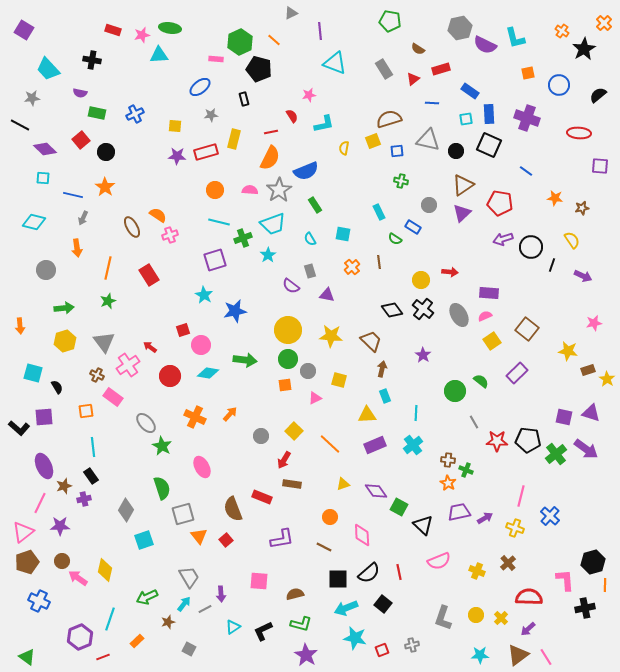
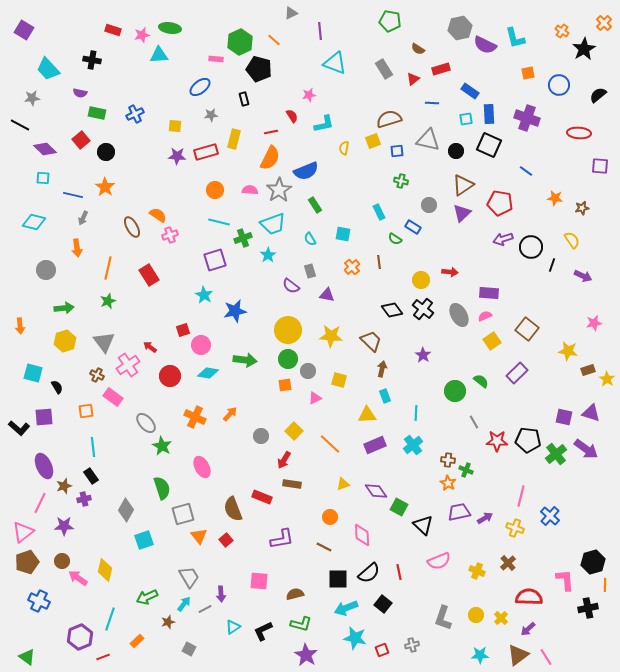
purple star at (60, 526): moved 4 px right
black cross at (585, 608): moved 3 px right
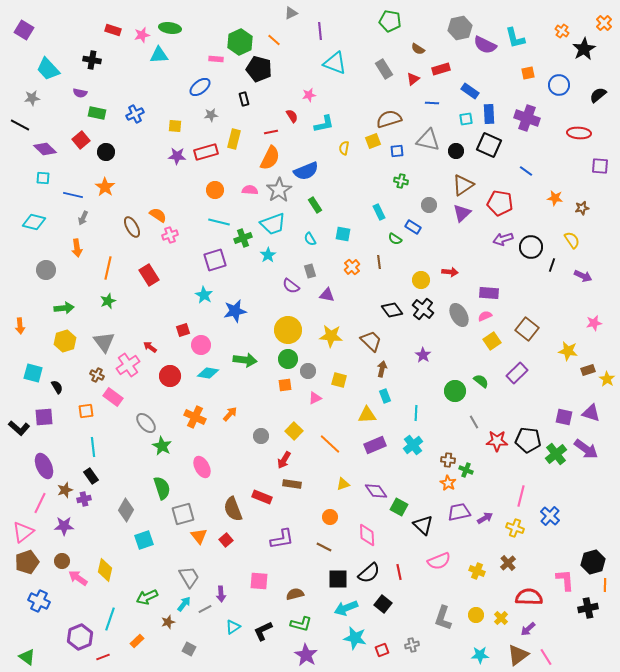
brown star at (64, 486): moved 1 px right, 4 px down
pink diamond at (362, 535): moved 5 px right
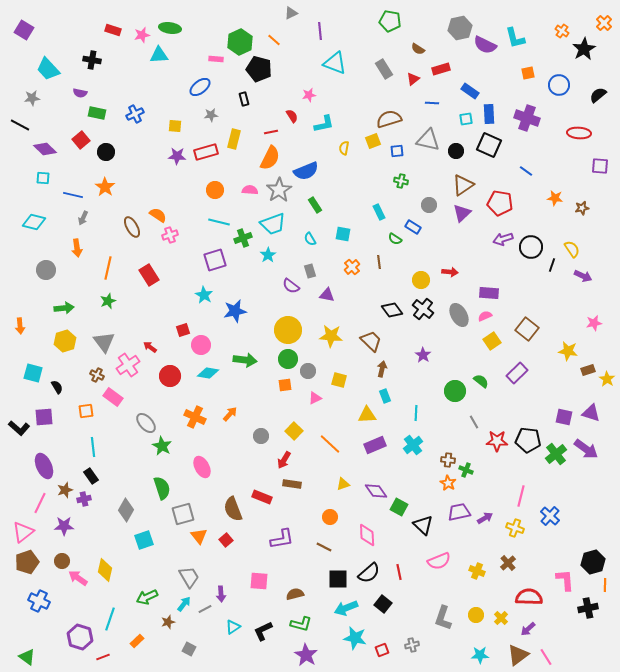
yellow semicircle at (572, 240): moved 9 px down
purple hexagon at (80, 637): rotated 20 degrees counterclockwise
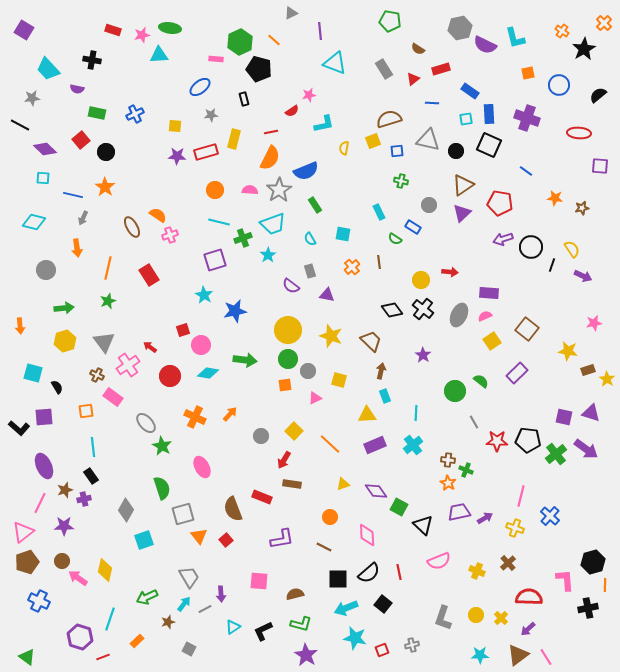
purple semicircle at (80, 93): moved 3 px left, 4 px up
red semicircle at (292, 116): moved 5 px up; rotated 88 degrees clockwise
gray ellipse at (459, 315): rotated 55 degrees clockwise
yellow star at (331, 336): rotated 15 degrees clockwise
brown arrow at (382, 369): moved 1 px left, 2 px down
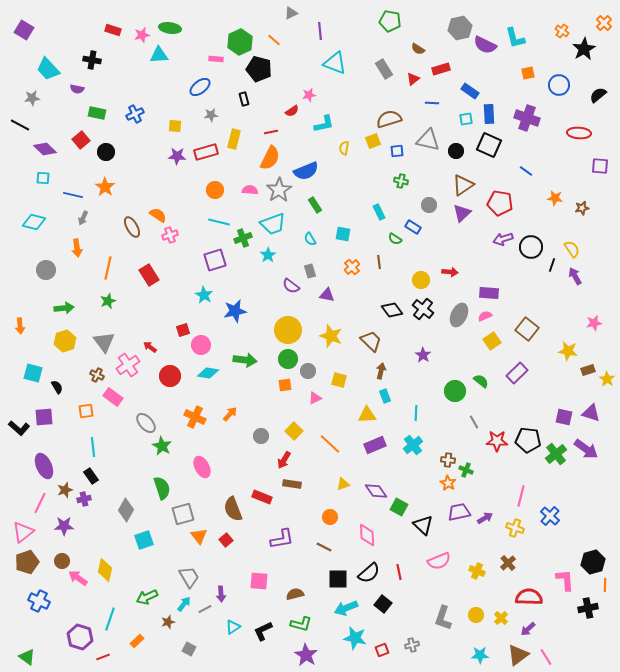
purple arrow at (583, 276): moved 8 px left; rotated 144 degrees counterclockwise
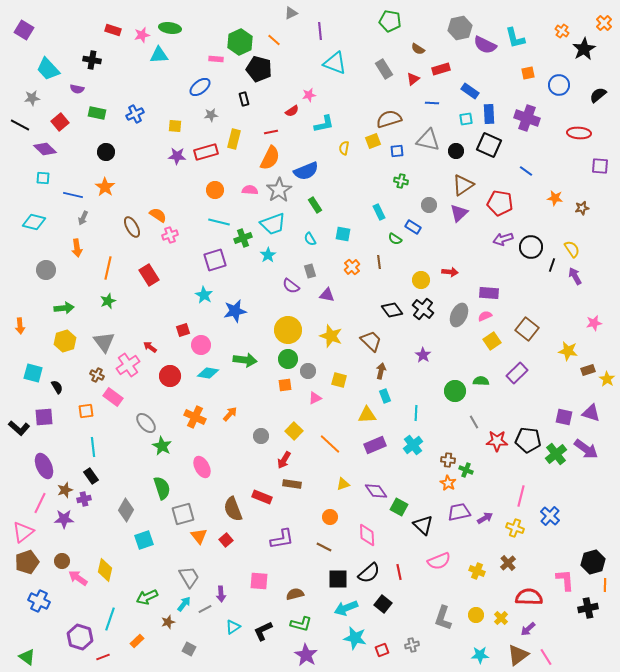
red square at (81, 140): moved 21 px left, 18 px up
purple triangle at (462, 213): moved 3 px left
green semicircle at (481, 381): rotated 35 degrees counterclockwise
purple star at (64, 526): moved 7 px up
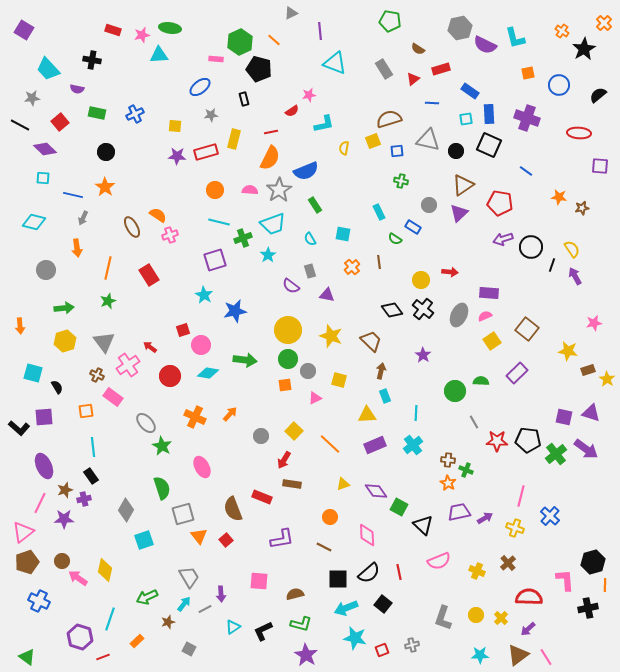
orange star at (555, 198): moved 4 px right, 1 px up
